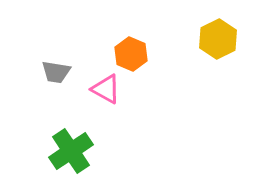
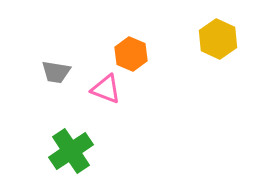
yellow hexagon: rotated 9 degrees counterclockwise
pink triangle: rotated 8 degrees counterclockwise
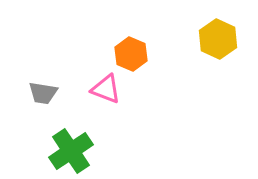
gray trapezoid: moved 13 px left, 21 px down
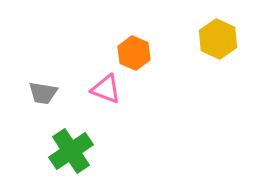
orange hexagon: moved 3 px right, 1 px up
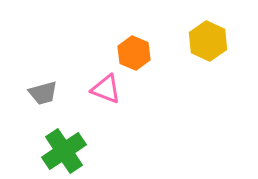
yellow hexagon: moved 10 px left, 2 px down
gray trapezoid: rotated 24 degrees counterclockwise
green cross: moved 7 px left
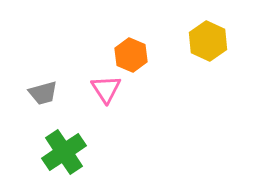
orange hexagon: moved 3 px left, 2 px down
pink triangle: rotated 36 degrees clockwise
green cross: moved 1 px down
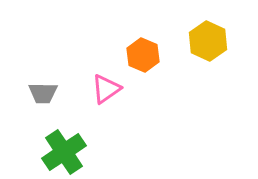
orange hexagon: moved 12 px right
pink triangle: rotated 28 degrees clockwise
gray trapezoid: rotated 16 degrees clockwise
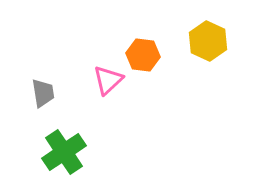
orange hexagon: rotated 16 degrees counterclockwise
pink triangle: moved 2 px right, 9 px up; rotated 8 degrees counterclockwise
gray trapezoid: rotated 100 degrees counterclockwise
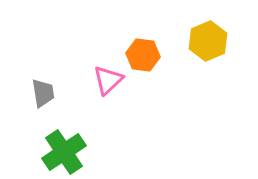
yellow hexagon: rotated 12 degrees clockwise
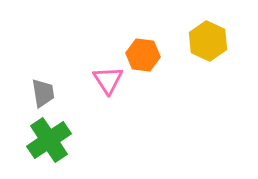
yellow hexagon: rotated 12 degrees counterclockwise
pink triangle: rotated 20 degrees counterclockwise
green cross: moved 15 px left, 12 px up
